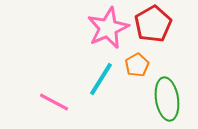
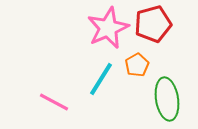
red pentagon: rotated 15 degrees clockwise
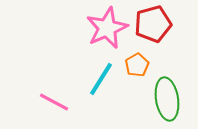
pink star: moved 1 px left
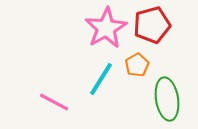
red pentagon: moved 1 px left, 1 px down
pink star: moved 1 px left; rotated 6 degrees counterclockwise
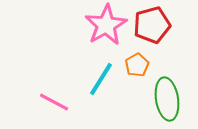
pink star: moved 3 px up
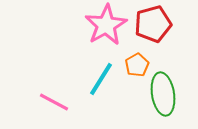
red pentagon: moved 1 px right, 1 px up
green ellipse: moved 4 px left, 5 px up
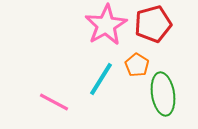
orange pentagon: rotated 10 degrees counterclockwise
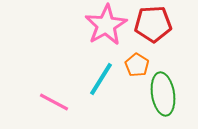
red pentagon: rotated 12 degrees clockwise
